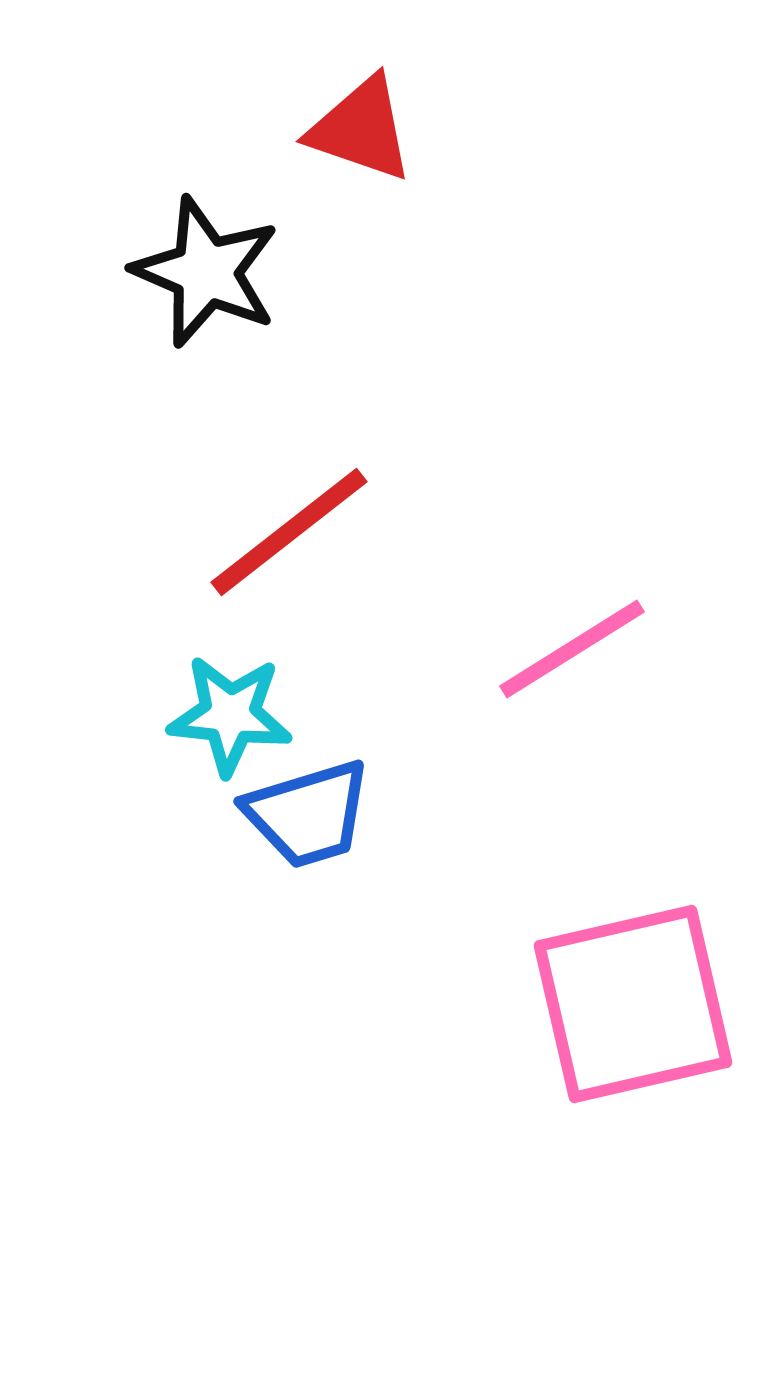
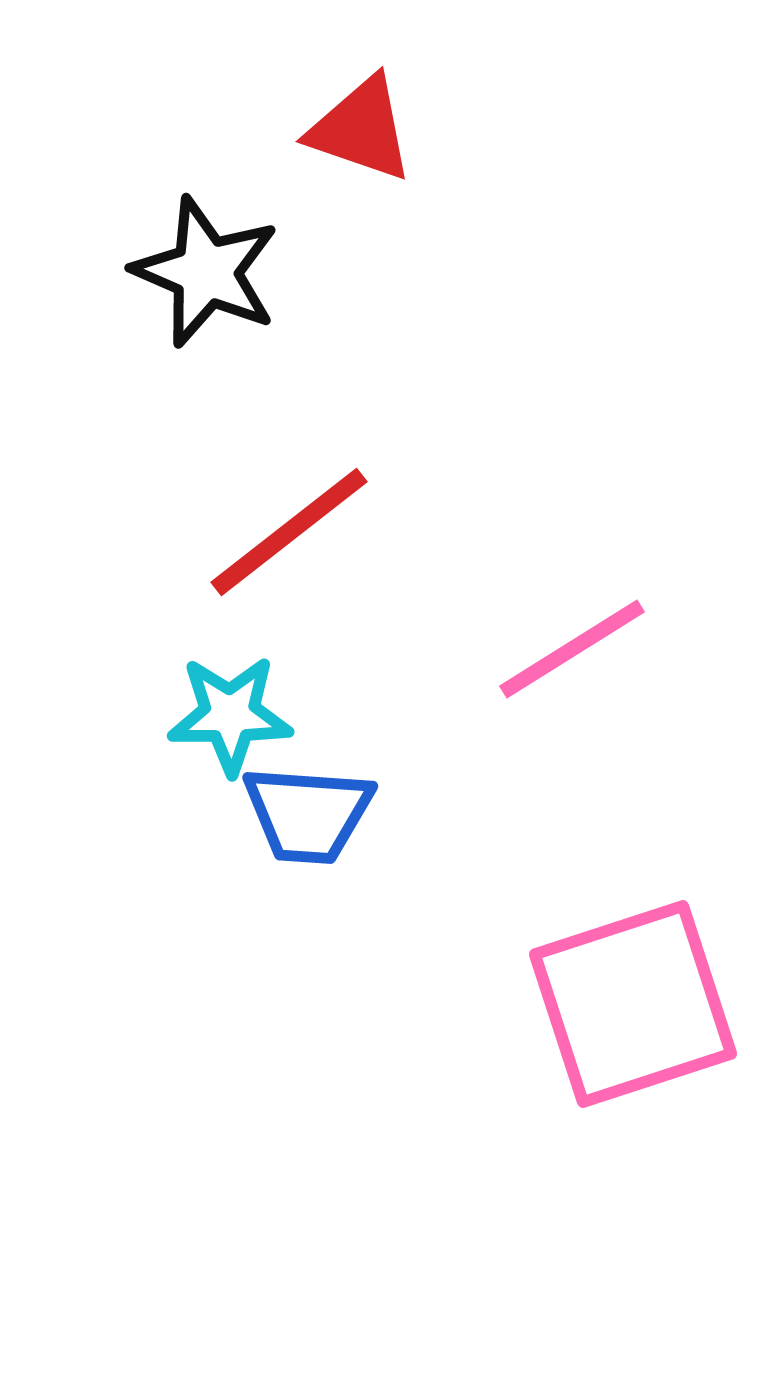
cyan star: rotated 6 degrees counterclockwise
blue trapezoid: rotated 21 degrees clockwise
pink square: rotated 5 degrees counterclockwise
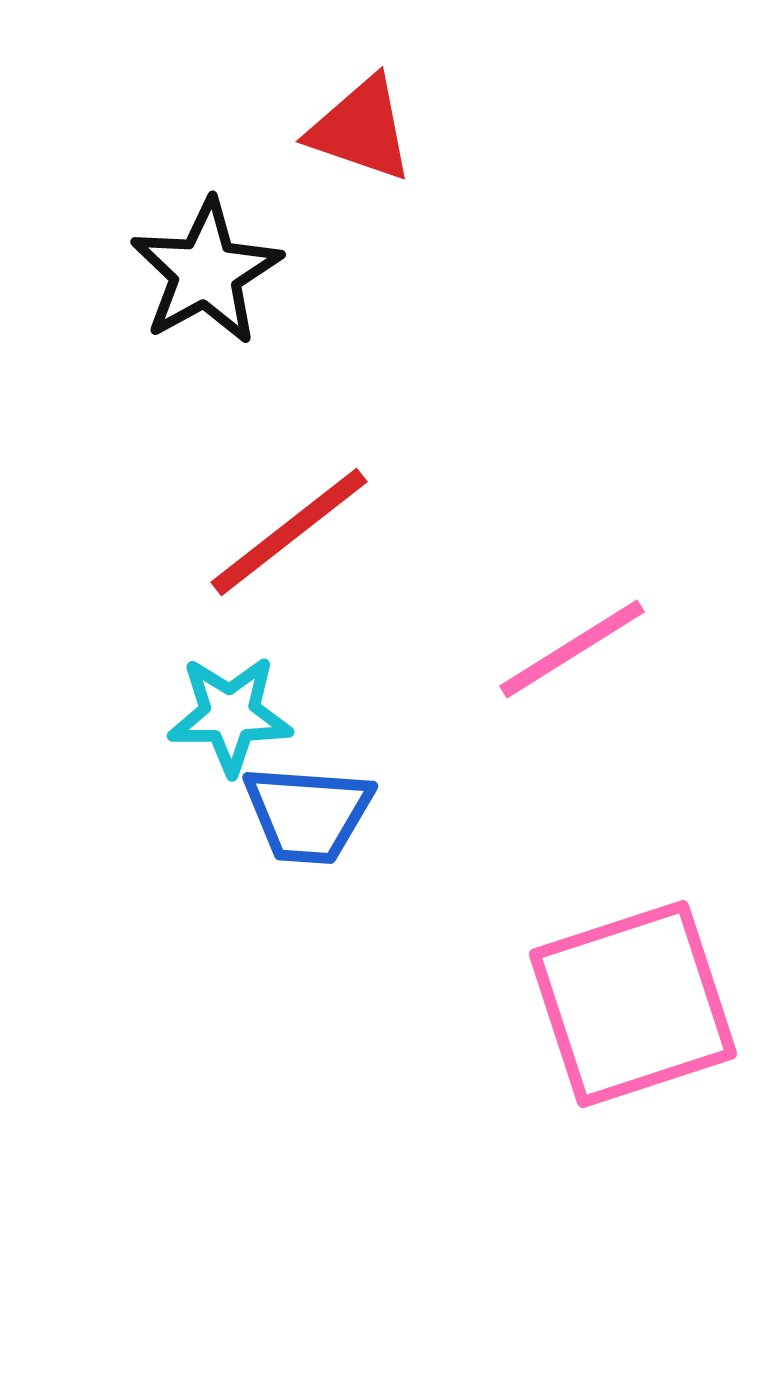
black star: rotated 20 degrees clockwise
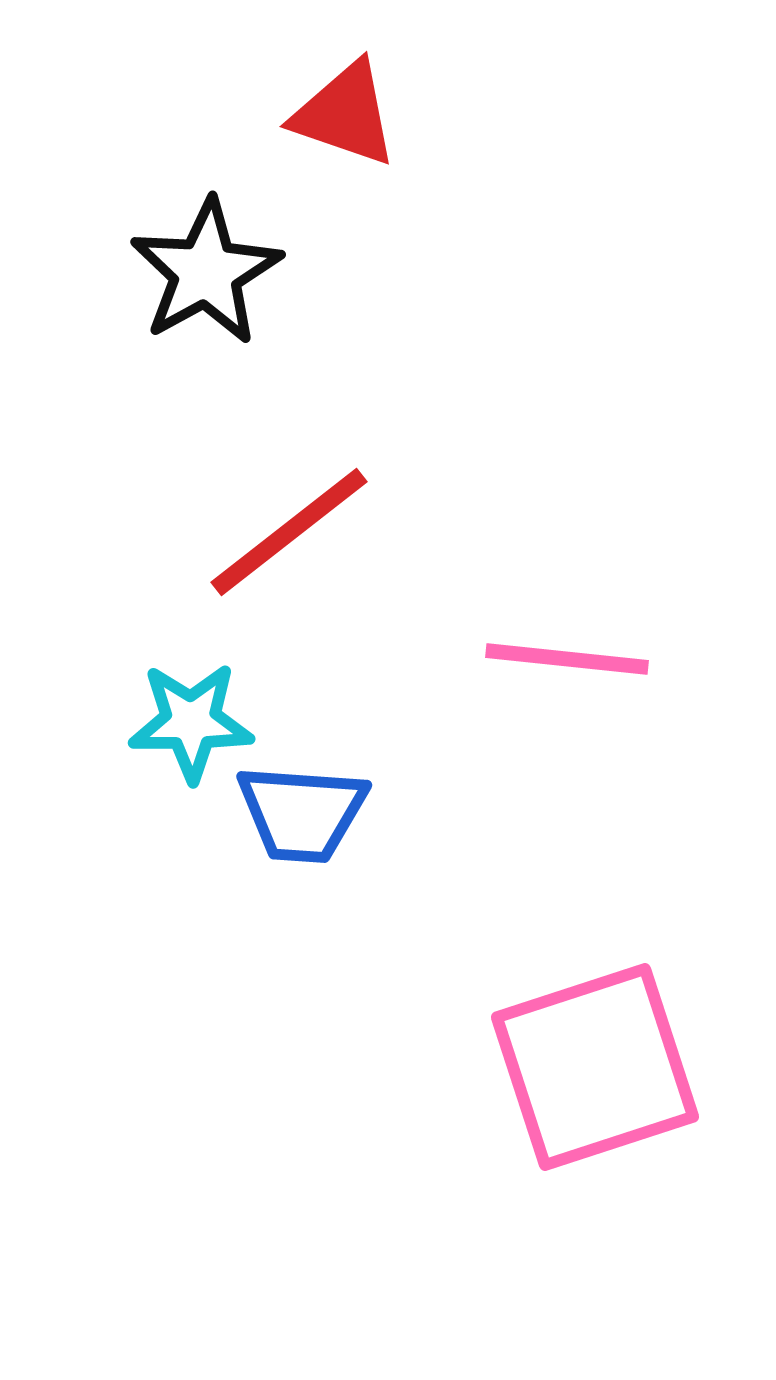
red triangle: moved 16 px left, 15 px up
pink line: moved 5 px left, 10 px down; rotated 38 degrees clockwise
cyan star: moved 39 px left, 7 px down
blue trapezoid: moved 6 px left, 1 px up
pink square: moved 38 px left, 63 px down
